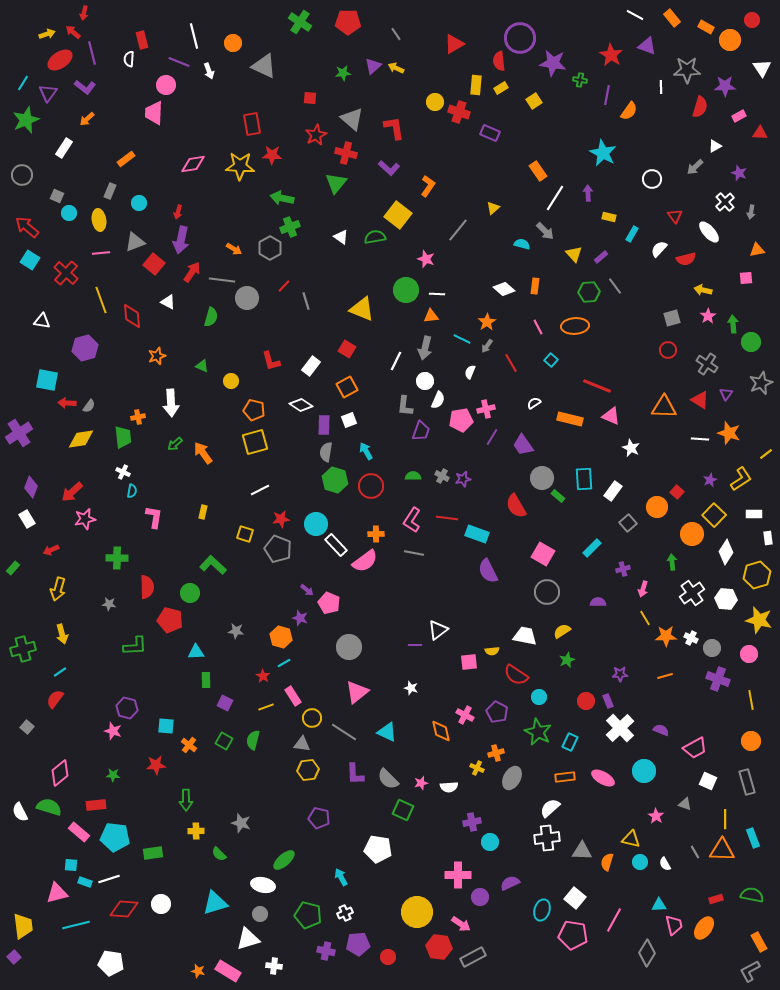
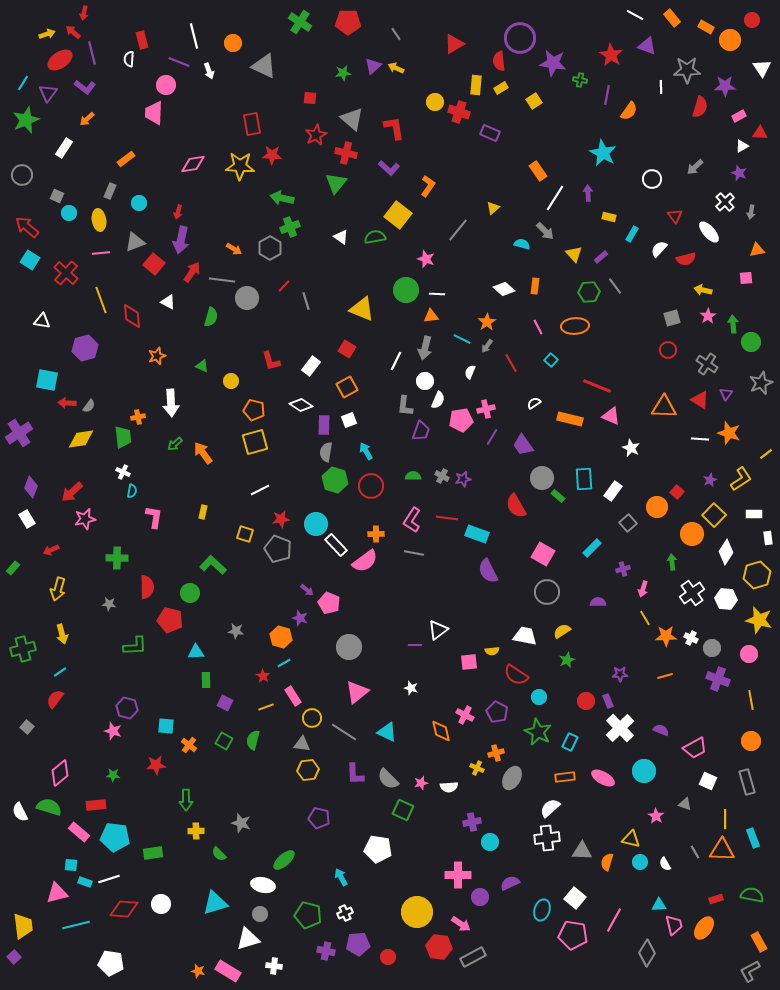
white triangle at (715, 146): moved 27 px right
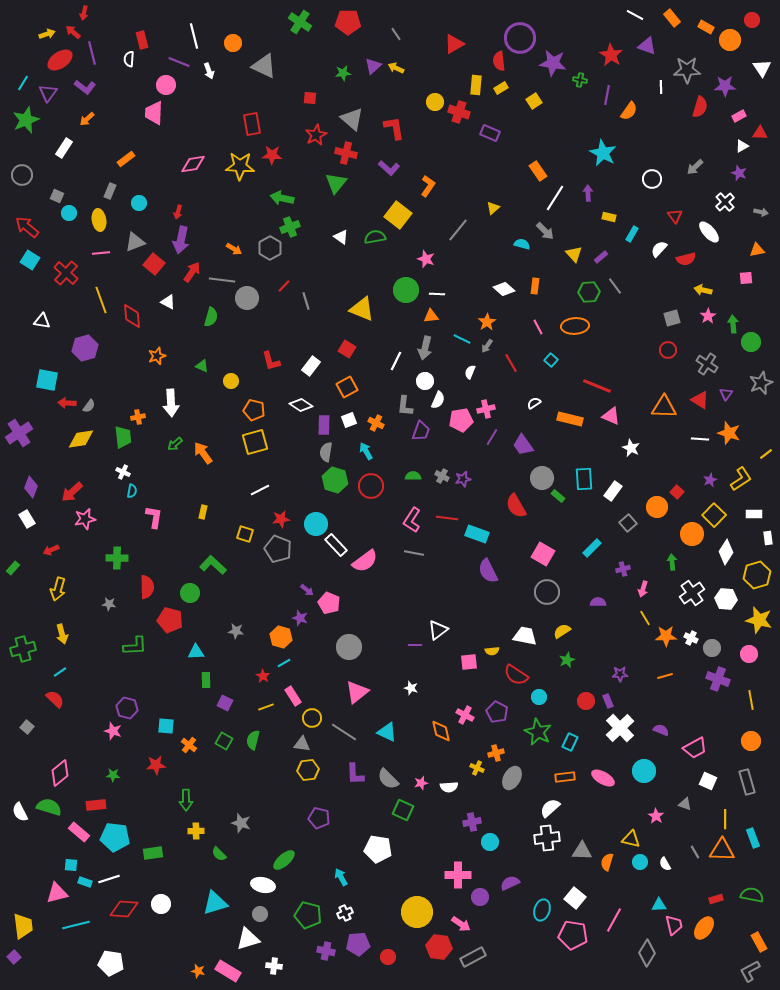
gray arrow at (751, 212): moved 10 px right; rotated 88 degrees counterclockwise
orange cross at (376, 534): moved 111 px up; rotated 28 degrees clockwise
red semicircle at (55, 699): rotated 96 degrees clockwise
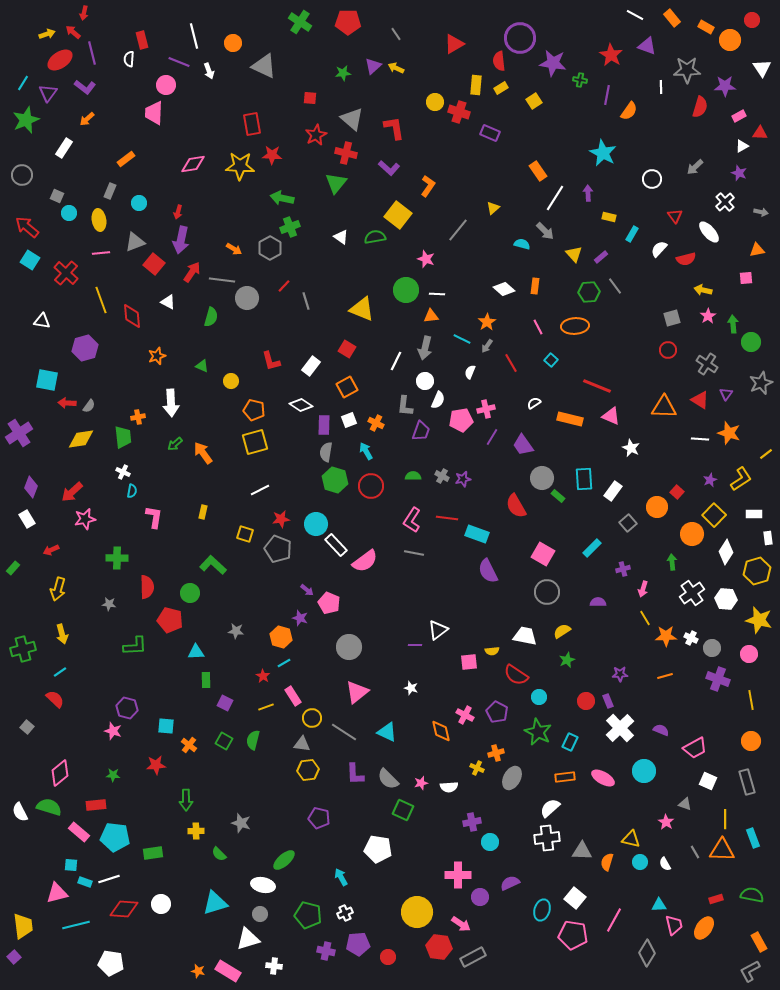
yellow hexagon at (757, 575): moved 4 px up
pink star at (656, 816): moved 10 px right, 6 px down
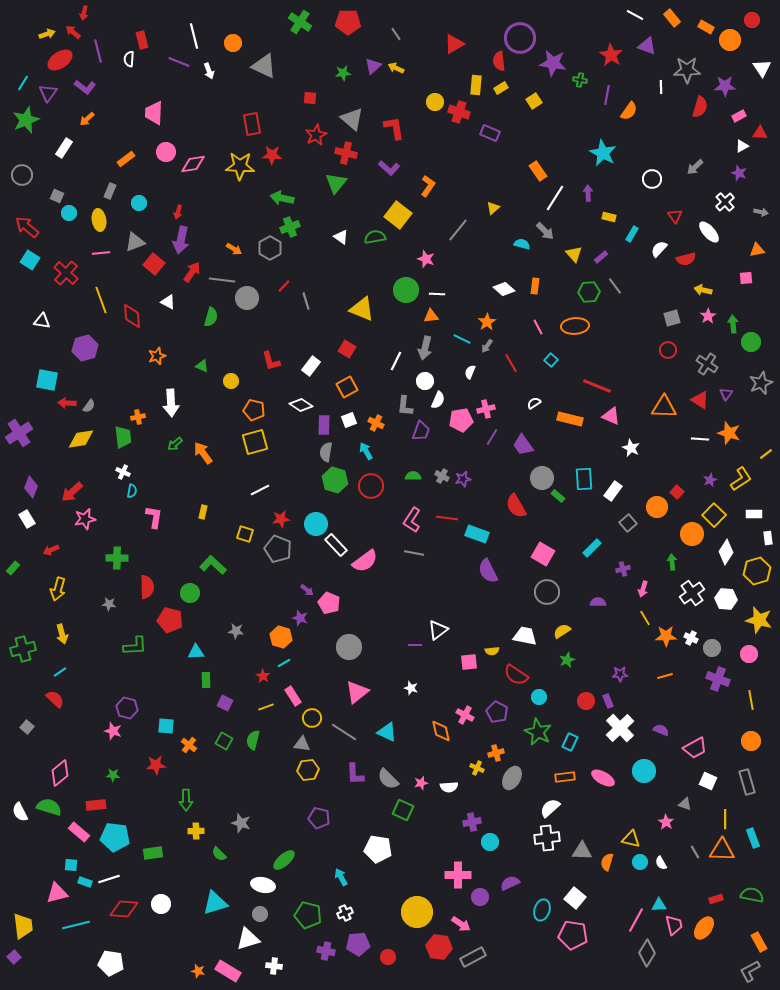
purple line at (92, 53): moved 6 px right, 2 px up
pink circle at (166, 85): moved 67 px down
white semicircle at (665, 864): moved 4 px left, 1 px up
pink line at (614, 920): moved 22 px right
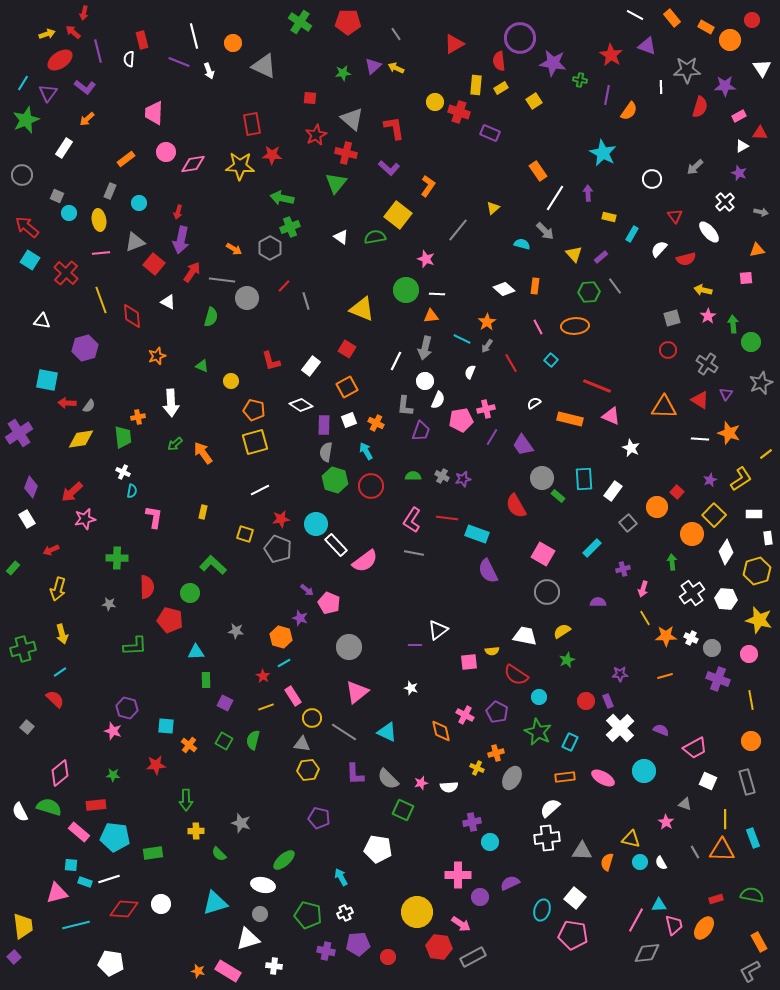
gray diamond at (647, 953): rotated 52 degrees clockwise
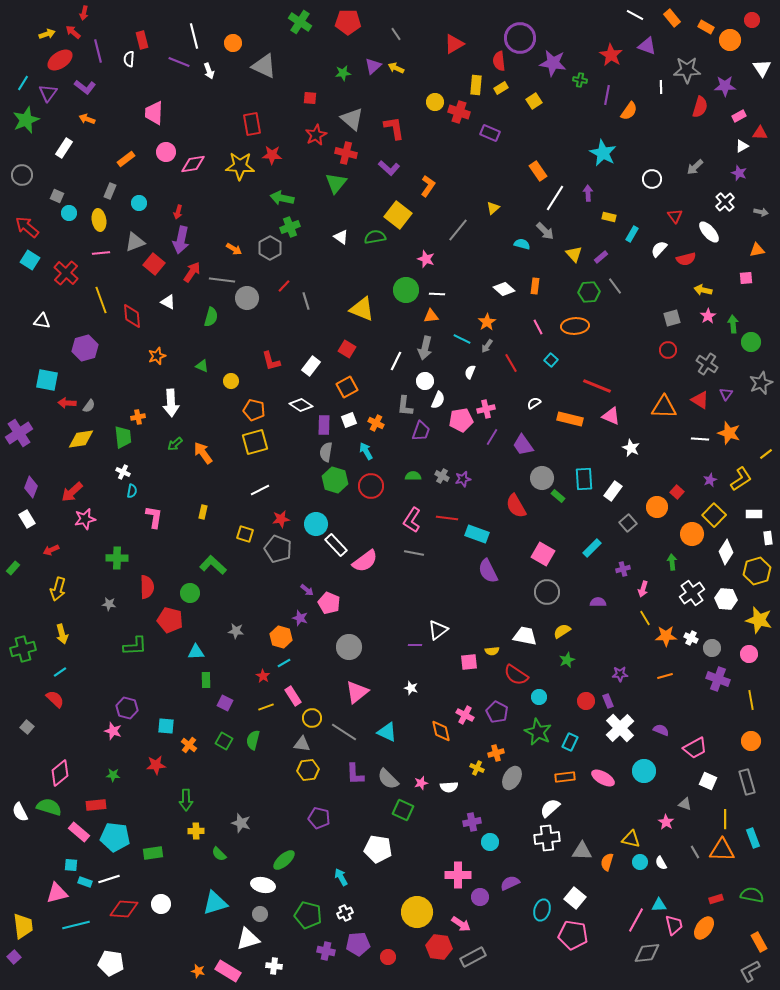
orange arrow at (87, 119): rotated 63 degrees clockwise
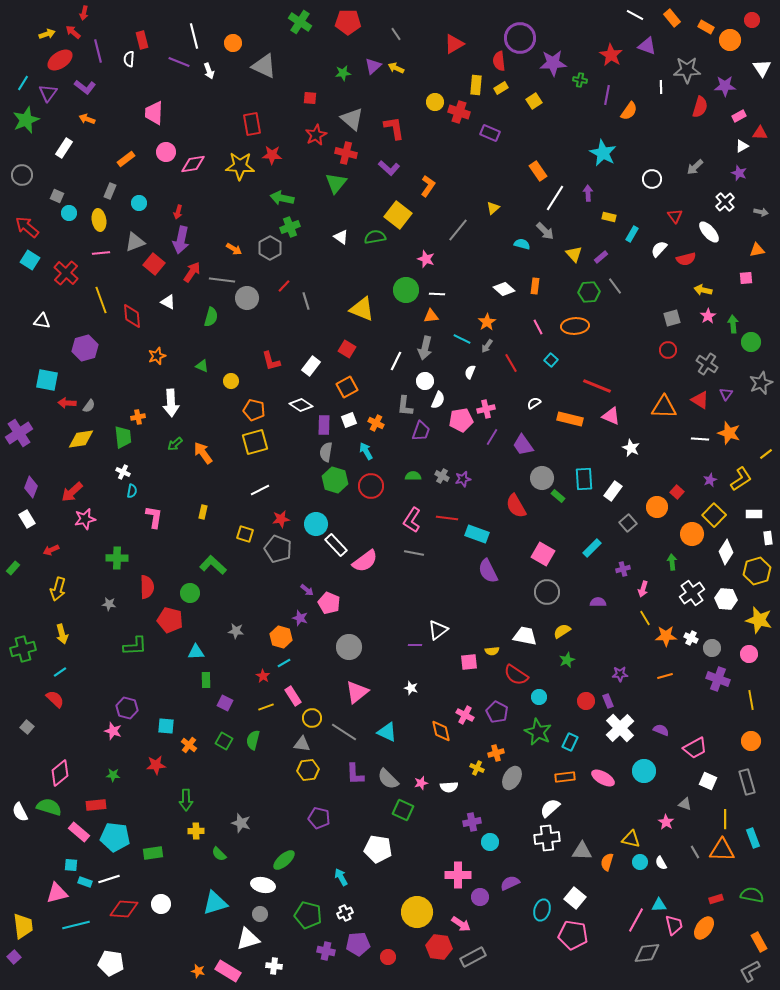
purple star at (553, 63): rotated 12 degrees counterclockwise
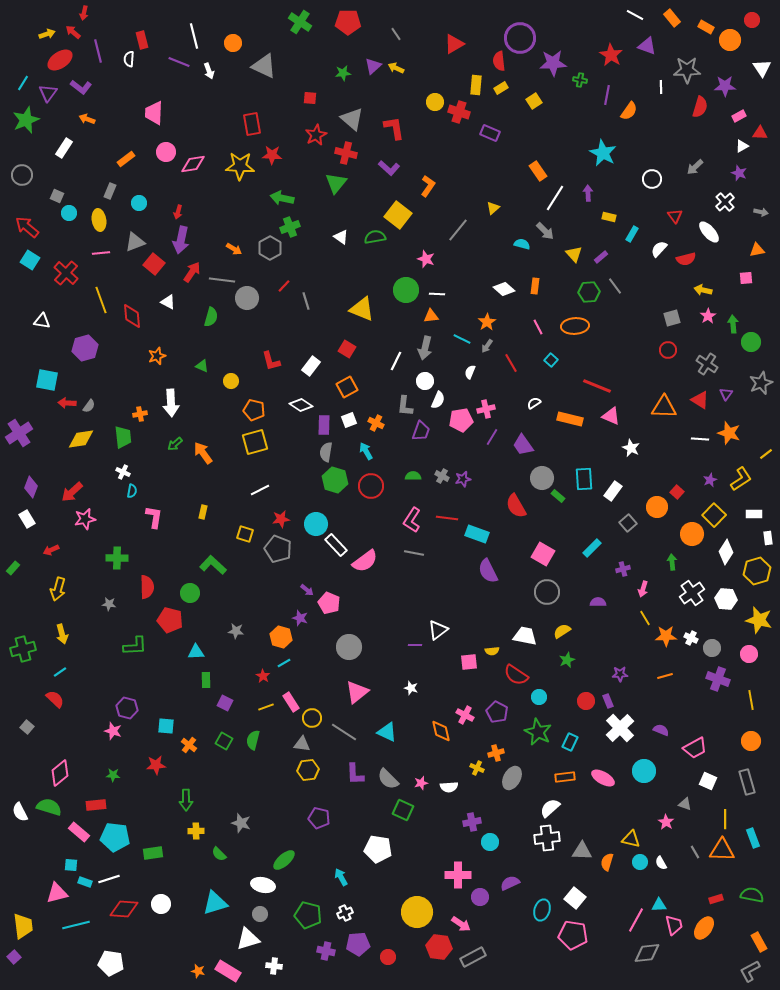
purple L-shape at (85, 87): moved 4 px left
orange cross at (138, 417): moved 2 px right, 3 px up
pink rectangle at (293, 696): moved 2 px left, 6 px down
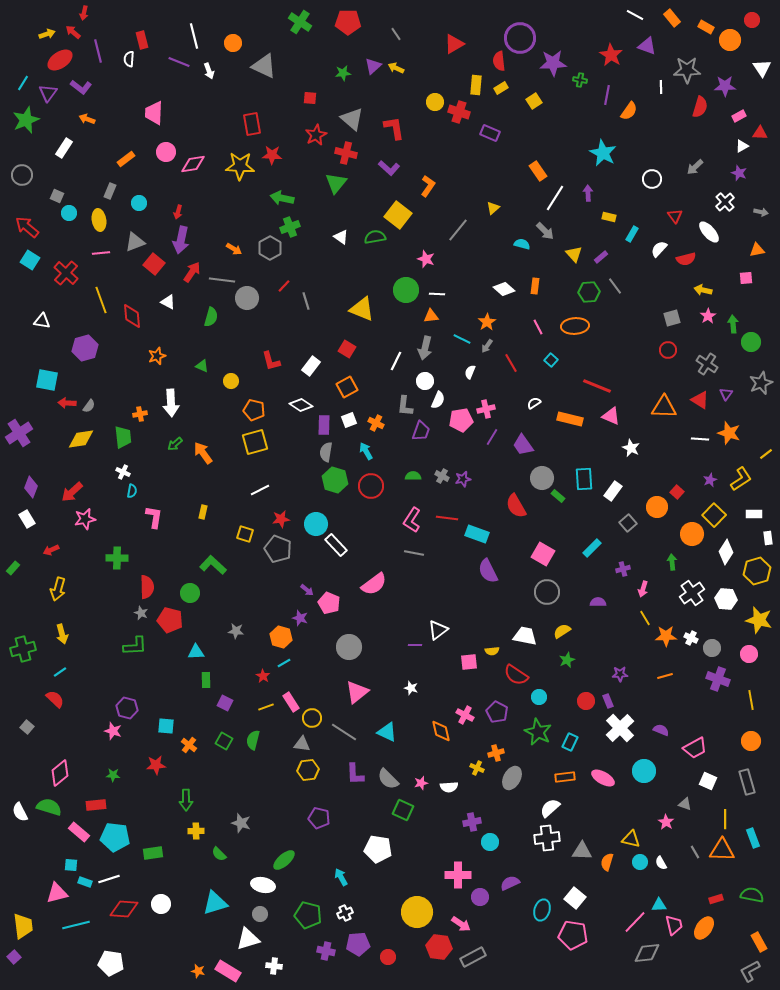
pink semicircle at (365, 561): moved 9 px right, 23 px down
gray star at (109, 604): moved 32 px right, 9 px down; rotated 16 degrees clockwise
pink line at (636, 920): moved 1 px left, 2 px down; rotated 15 degrees clockwise
